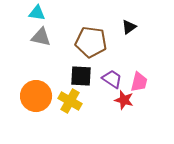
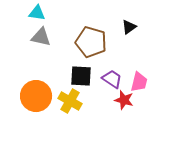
brown pentagon: rotated 8 degrees clockwise
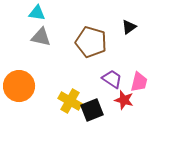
black square: moved 11 px right, 34 px down; rotated 25 degrees counterclockwise
orange circle: moved 17 px left, 10 px up
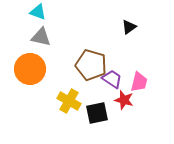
cyan triangle: moved 1 px right, 1 px up; rotated 12 degrees clockwise
brown pentagon: moved 23 px down
orange circle: moved 11 px right, 17 px up
yellow cross: moved 1 px left
black square: moved 5 px right, 3 px down; rotated 10 degrees clockwise
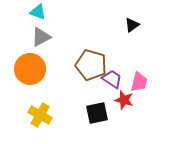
black triangle: moved 3 px right, 2 px up
gray triangle: rotated 40 degrees counterclockwise
yellow cross: moved 29 px left, 14 px down
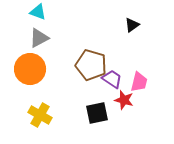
gray triangle: moved 2 px left, 1 px down
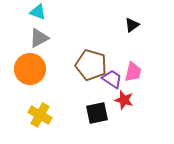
pink trapezoid: moved 6 px left, 10 px up
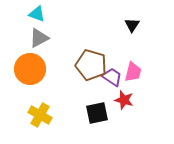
cyan triangle: moved 1 px left, 2 px down
black triangle: rotated 21 degrees counterclockwise
purple trapezoid: moved 2 px up
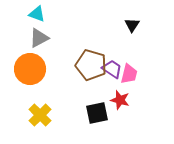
pink trapezoid: moved 4 px left, 2 px down
purple trapezoid: moved 8 px up
red star: moved 4 px left
yellow cross: rotated 15 degrees clockwise
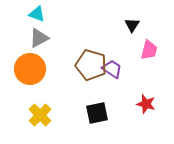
pink trapezoid: moved 20 px right, 24 px up
red star: moved 26 px right, 4 px down
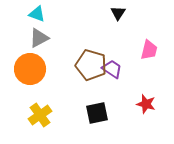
black triangle: moved 14 px left, 12 px up
yellow cross: rotated 10 degrees clockwise
